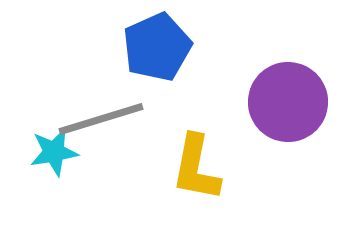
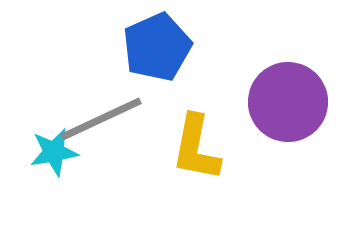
gray line: rotated 8 degrees counterclockwise
yellow L-shape: moved 20 px up
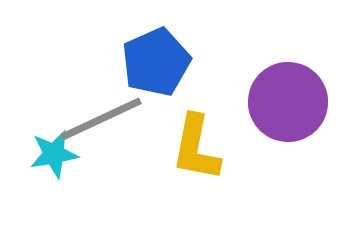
blue pentagon: moved 1 px left, 15 px down
cyan star: moved 2 px down
